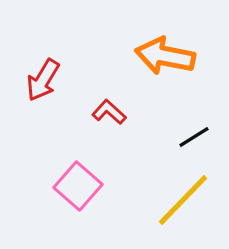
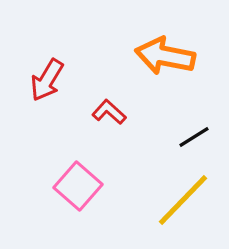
red arrow: moved 4 px right
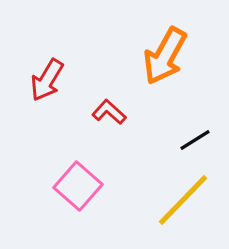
orange arrow: rotated 72 degrees counterclockwise
black line: moved 1 px right, 3 px down
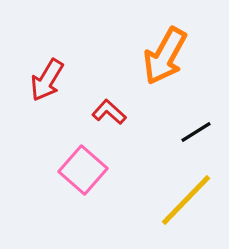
black line: moved 1 px right, 8 px up
pink square: moved 5 px right, 16 px up
yellow line: moved 3 px right
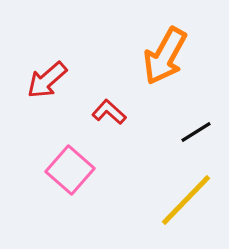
red arrow: rotated 18 degrees clockwise
pink square: moved 13 px left
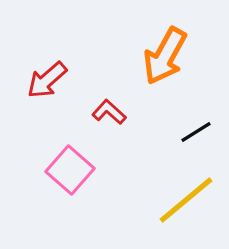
yellow line: rotated 6 degrees clockwise
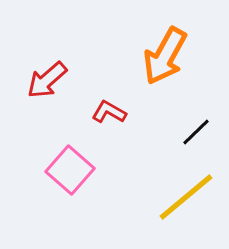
red L-shape: rotated 12 degrees counterclockwise
black line: rotated 12 degrees counterclockwise
yellow line: moved 3 px up
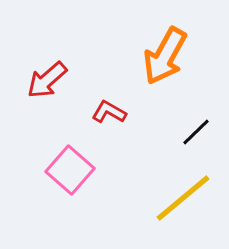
yellow line: moved 3 px left, 1 px down
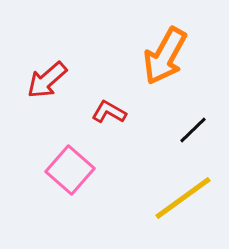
black line: moved 3 px left, 2 px up
yellow line: rotated 4 degrees clockwise
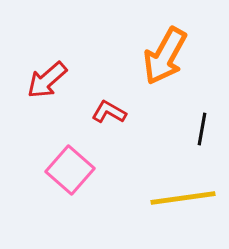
black line: moved 9 px right, 1 px up; rotated 36 degrees counterclockwise
yellow line: rotated 28 degrees clockwise
